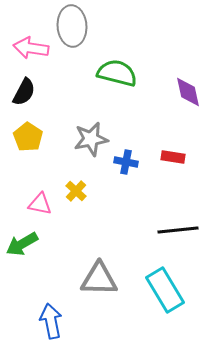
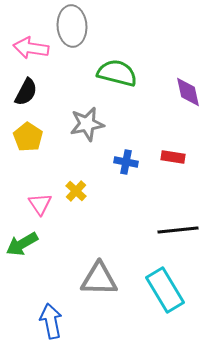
black semicircle: moved 2 px right
gray star: moved 4 px left, 15 px up
pink triangle: rotated 45 degrees clockwise
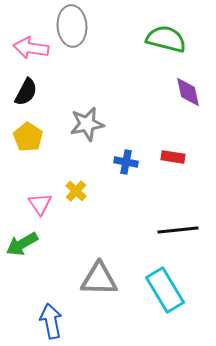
green semicircle: moved 49 px right, 34 px up
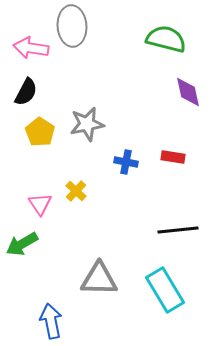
yellow pentagon: moved 12 px right, 5 px up
